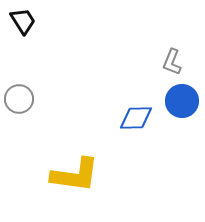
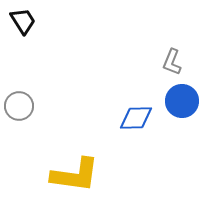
gray circle: moved 7 px down
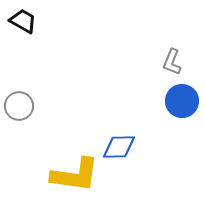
black trapezoid: rotated 28 degrees counterclockwise
blue diamond: moved 17 px left, 29 px down
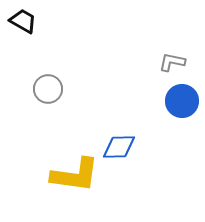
gray L-shape: rotated 80 degrees clockwise
gray circle: moved 29 px right, 17 px up
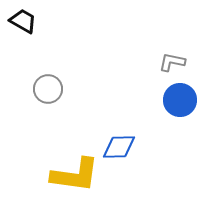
blue circle: moved 2 px left, 1 px up
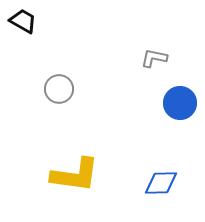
gray L-shape: moved 18 px left, 4 px up
gray circle: moved 11 px right
blue circle: moved 3 px down
blue diamond: moved 42 px right, 36 px down
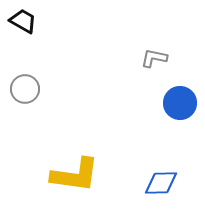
gray circle: moved 34 px left
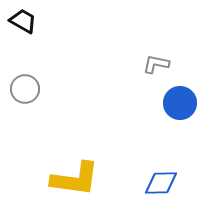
gray L-shape: moved 2 px right, 6 px down
yellow L-shape: moved 4 px down
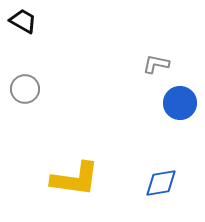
blue diamond: rotated 8 degrees counterclockwise
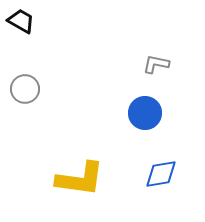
black trapezoid: moved 2 px left
blue circle: moved 35 px left, 10 px down
yellow L-shape: moved 5 px right
blue diamond: moved 9 px up
